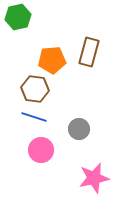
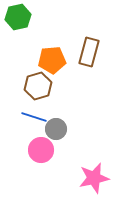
brown hexagon: moved 3 px right, 3 px up; rotated 24 degrees counterclockwise
gray circle: moved 23 px left
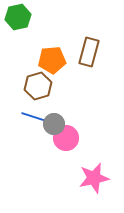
gray circle: moved 2 px left, 5 px up
pink circle: moved 25 px right, 12 px up
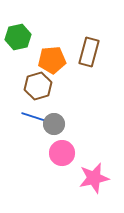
green hexagon: moved 20 px down
pink circle: moved 4 px left, 15 px down
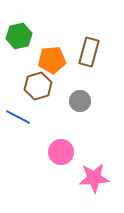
green hexagon: moved 1 px right, 1 px up
blue line: moved 16 px left; rotated 10 degrees clockwise
gray circle: moved 26 px right, 23 px up
pink circle: moved 1 px left, 1 px up
pink star: rotated 8 degrees clockwise
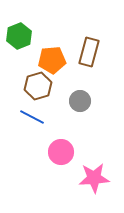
green hexagon: rotated 10 degrees counterclockwise
blue line: moved 14 px right
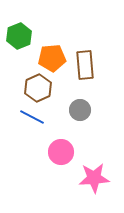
brown rectangle: moved 4 px left, 13 px down; rotated 20 degrees counterclockwise
orange pentagon: moved 2 px up
brown hexagon: moved 2 px down; rotated 8 degrees counterclockwise
gray circle: moved 9 px down
